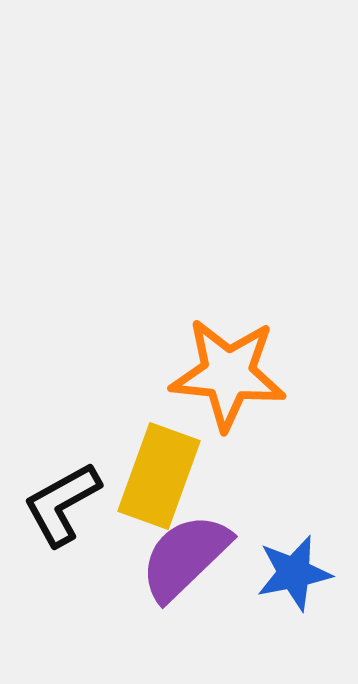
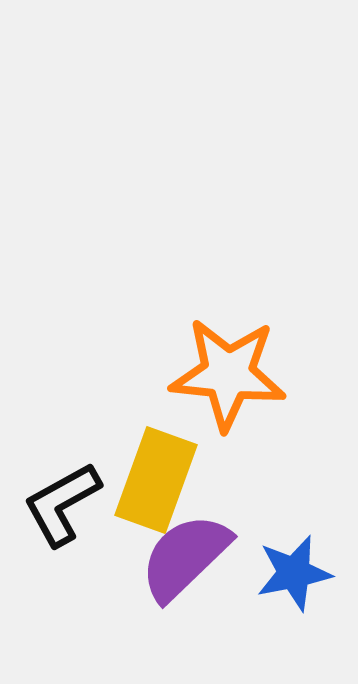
yellow rectangle: moved 3 px left, 4 px down
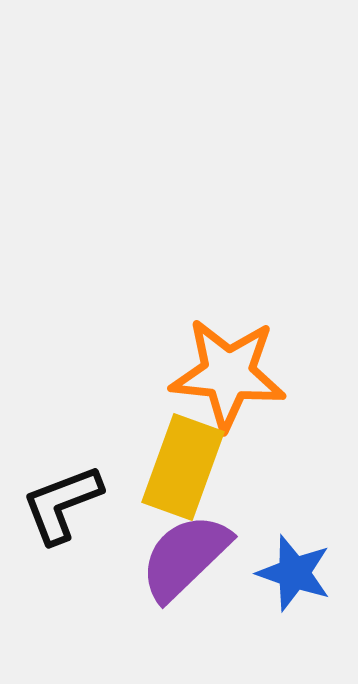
yellow rectangle: moved 27 px right, 13 px up
black L-shape: rotated 8 degrees clockwise
blue star: rotated 30 degrees clockwise
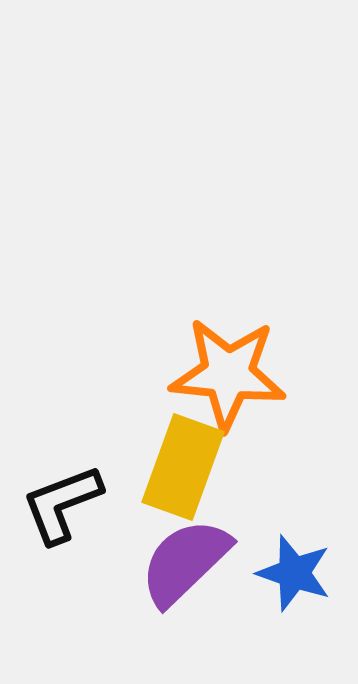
purple semicircle: moved 5 px down
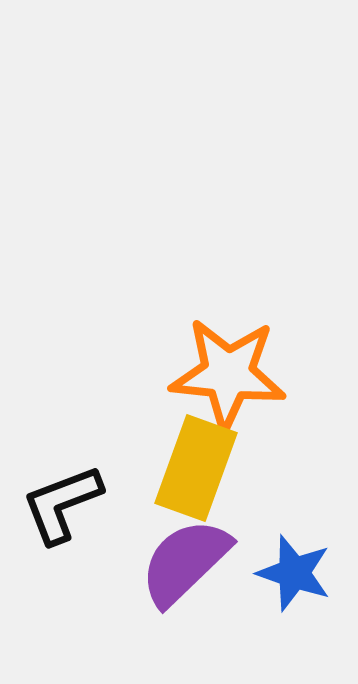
yellow rectangle: moved 13 px right, 1 px down
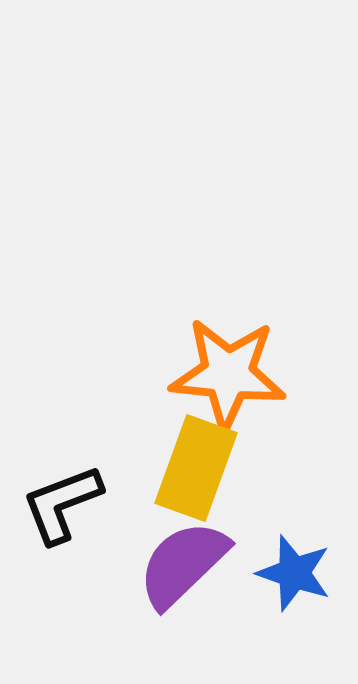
purple semicircle: moved 2 px left, 2 px down
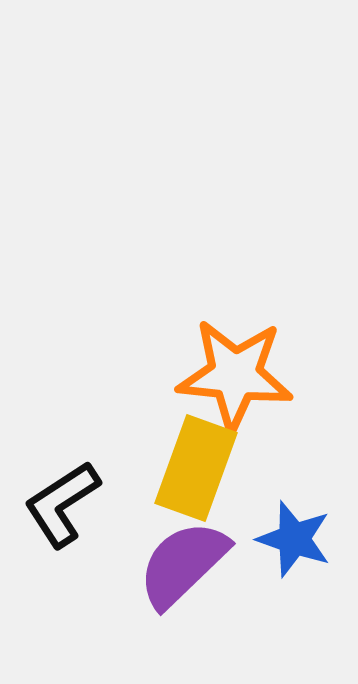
orange star: moved 7 px right, 1 px down
black L-shape: rotated 12 degrees counterclockwise
blue star: moved 34 px up
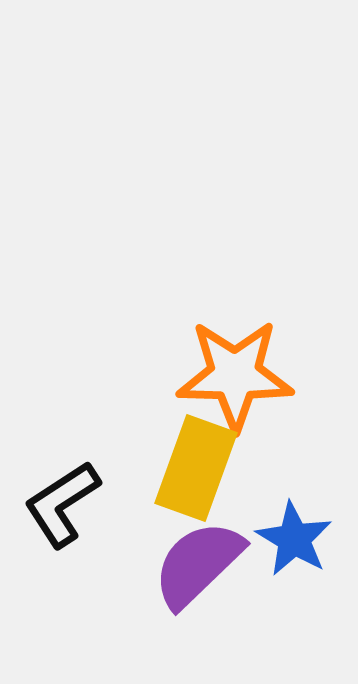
orange star: rotated 5 degrees counterclockwise
blue star: rotated 12 degrees clockwise
purple semicircle: moved 15 px right
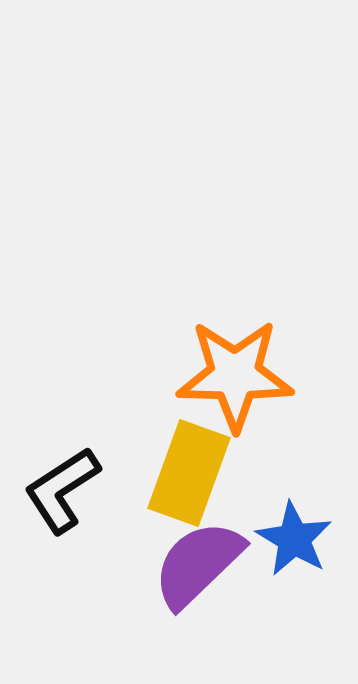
yellow rectangle: moved 7 px left, 5 px down
black L-shape: moved 14 px up
